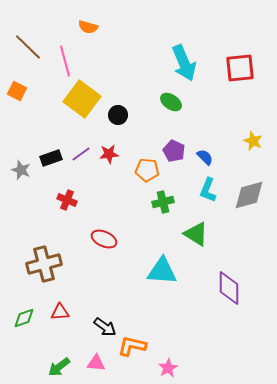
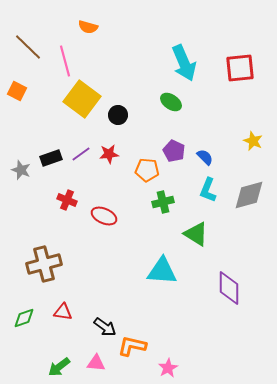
red ellipse: moved 23 px up
red triangle: moved 3 px right; rotated 12 degrees clockwise
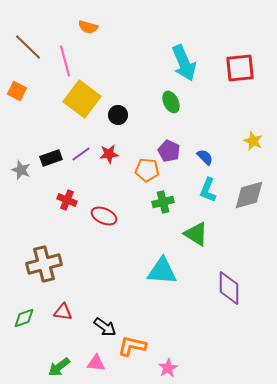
green ellipse: rotated 30 degrees clockwise
purple pentagon: moved 5 px left
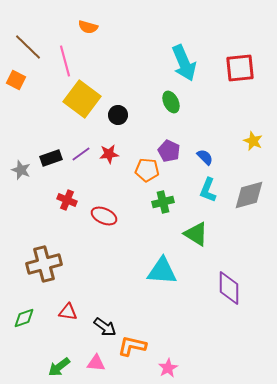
orange square: moved 1 px left, 11 px up
red triangle: moved 5 px right
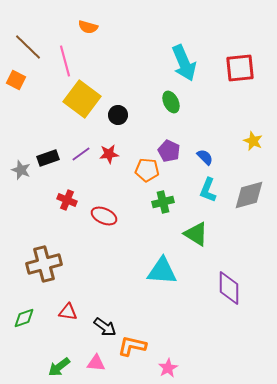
black rectangle: moved 3 px left
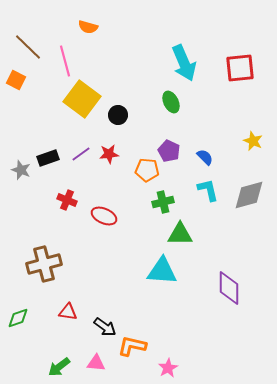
cyan L-shape: rotated 145 degrees clockwise
green triangle: moved 16 px left; rotated 32 degrees counterclockwise
green diamond: moved 6 px left
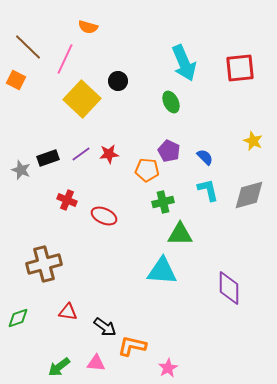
pink line: moved 2 px up; rotated 40 degrees clockwise
yellow square: rotated 6 degrees clockwise
black circle: moved 34 px up
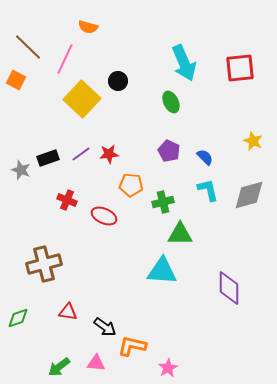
orange pentagon: moved 16 px left, 15 px down
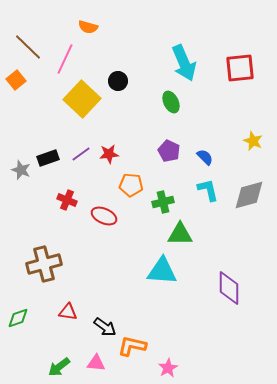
orange square: rotated 24 degrees clockwise
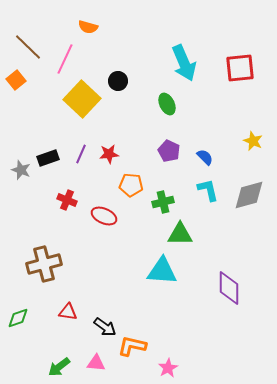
green ellipse: moved 4 px left, 2 px down
purple line: rotated 30 degrees counterclockwise
